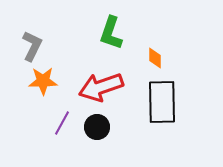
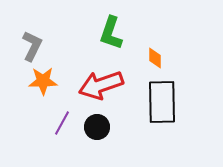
red arrow: moved 2 px up
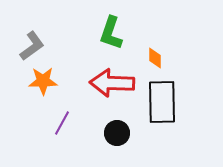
gray L-shape: rotated 28 degrees clockwise
red arrow: moved 11 px right, 2 px up; rotated 21 degrees clockwise
black circle: moved 20 px right, 6 px down
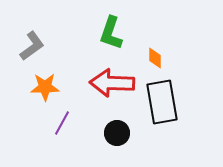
orange star: moved 2 px right, 6 px down
black rectangle: rotated 9 degrees counterclockwise
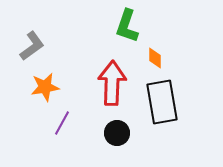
green L-shape: moved 16 px right, 7 px up
red arrow: rotated 90 degrees clockwise
orange star: rotated 8 degrees counterclockwise
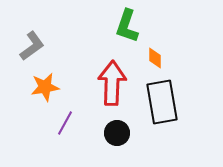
purple line: moved 3 px right
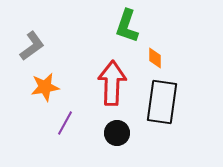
black rectangle: rotated 18 degrees clockwise
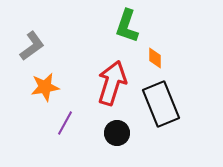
red arrow: rotated 15 degrees clockwise
black rectangle: moved 1 px left, 2 px down; rotated 30 degrees counterclockwise
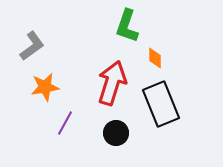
black circle: moved 1 px left
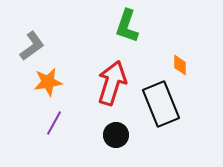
orange diamond: moved 25 px right, 7 px down
orange star: moved 3 px right, 5 px up
purple line: moved 11 px left
black circle: moved 2 px down
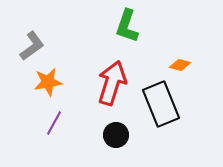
orange diamond: rotated 75 degrees counterclockwise
